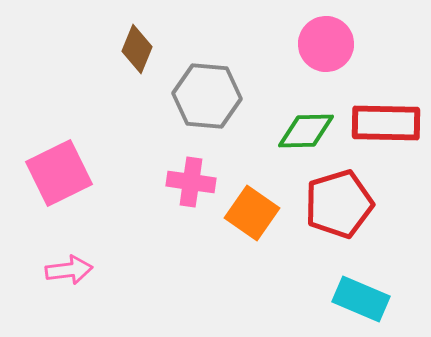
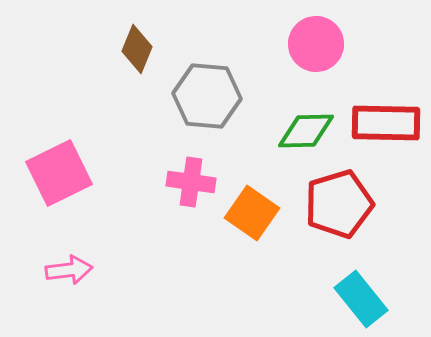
pink circle: moved 10 px left
cyan rectangle: rotated 28 degrees clockwise
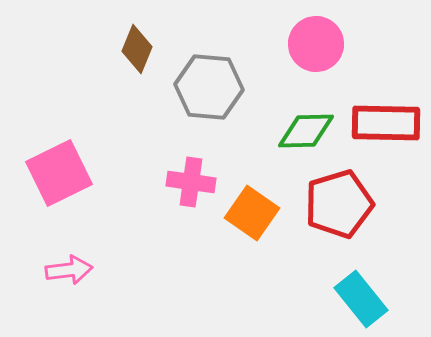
gray hexagon: moved 2 px right, 9 px up
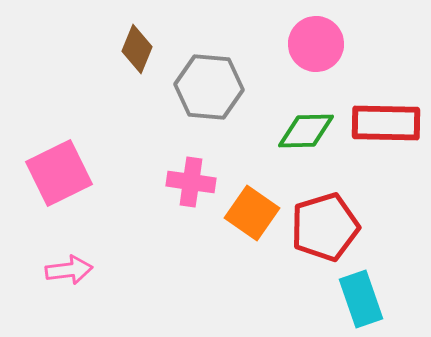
red pentagon: moved 14 px left, 23 px down
cyan rectangle: rotated 20 degrees clockwise
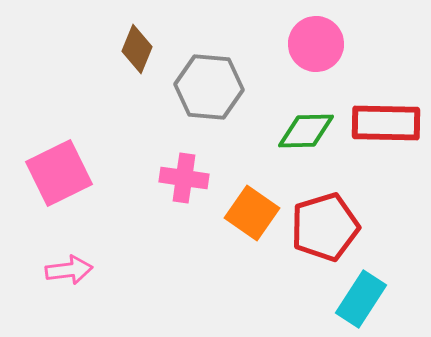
pink cross: moved 7 px left, 4 px up
cyan rectangle: rotated 52 degrees clockwise
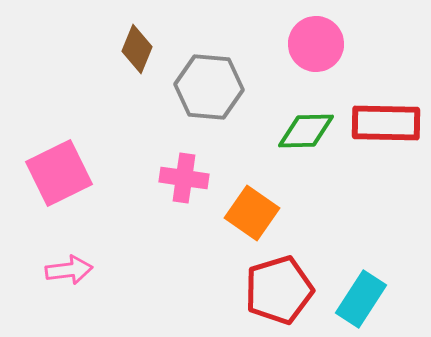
red pentagon: moved 46 px left, 63 px down
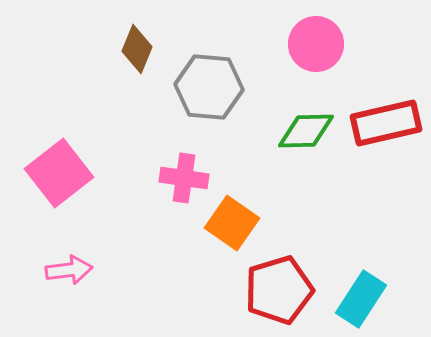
red rectangle: rotated 14 degrees counterclockwise
pink square: rotated 12 degrees counterclockwise
orange square: moved 20 px left, 10 px down
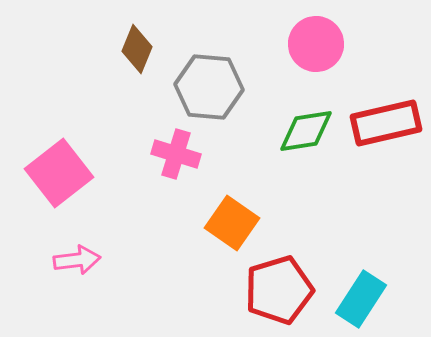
green diamond: rotated 8 degrees counterclockwise
pink cross: moved 8 px left, 24 px up; rotated 9 degrees clockwise
pink arrow: moved 8 px right, 10 px up
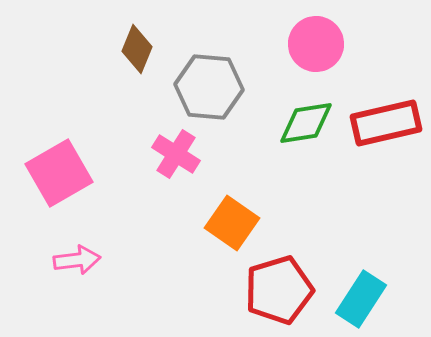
green diamond: moved 8 px up
pink cross: rotated 15 degrees clockwise
pink square: rotated 8 degrees clockwise
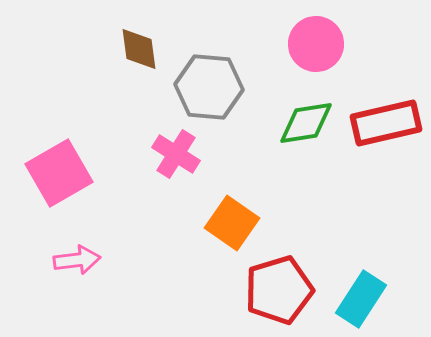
brown diamond: moved 2 px right; rotated 30 degrees counterclockwise
